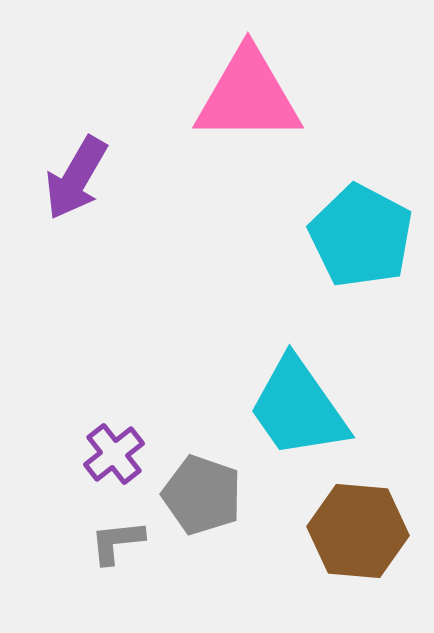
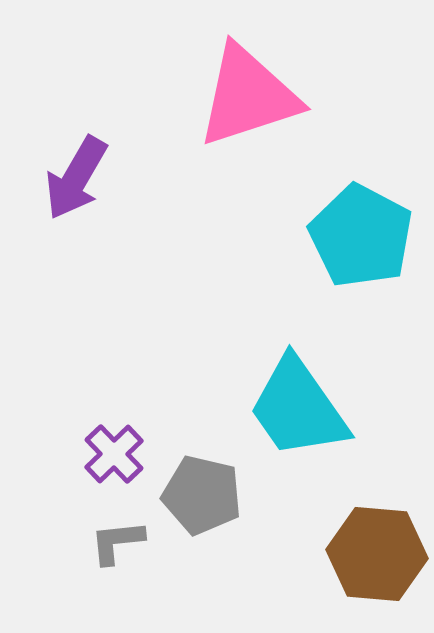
pink triangle: rotated 18 degrees counterclockwise
purple cross: rotated 6 degrees counterclockwise
gray pentagon: rotated 6 degrees counterclockwise
brown hexagon: moved 19 px right, 23 px down
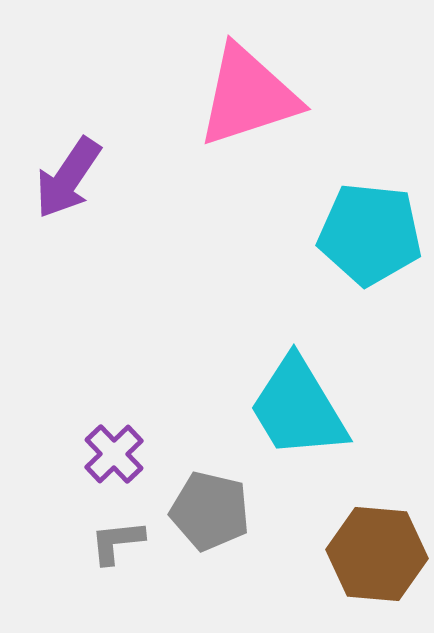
purple arrow: moved 8 px left; rotated 4 degrees clockwise
cyan pentagon: moved 9 px right, 2 px up; rotated 22 degrees counterclockwise
cyan trapezoid: rotated 4 degrees clockwise
gray pentagon: moved 8 px right, 16 px down
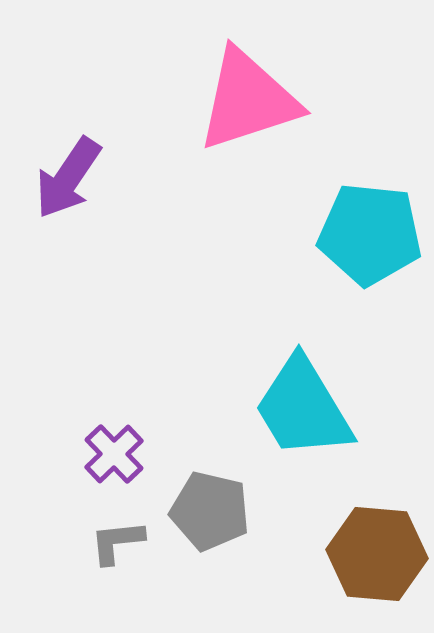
pink triangle: moved 4 px down
cyan trapezoid: moved 5 px right
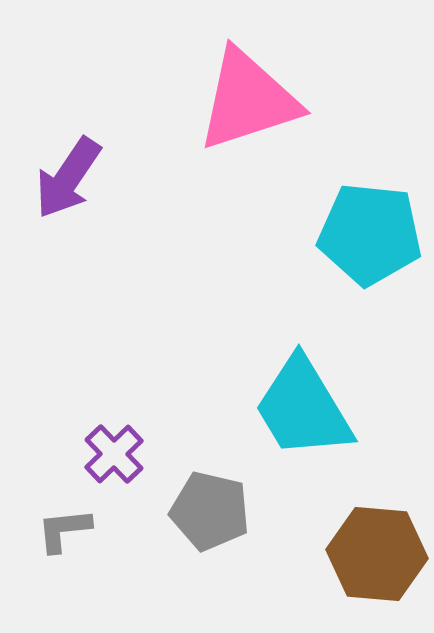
gray L-shape: moved 53 px left, 12 px up
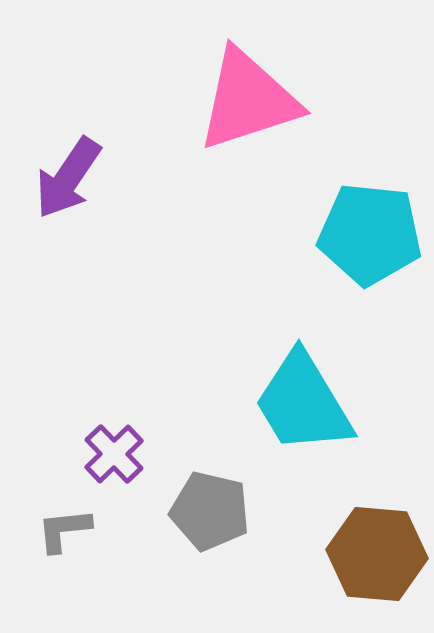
cyan trapezoid: moved 5 px up
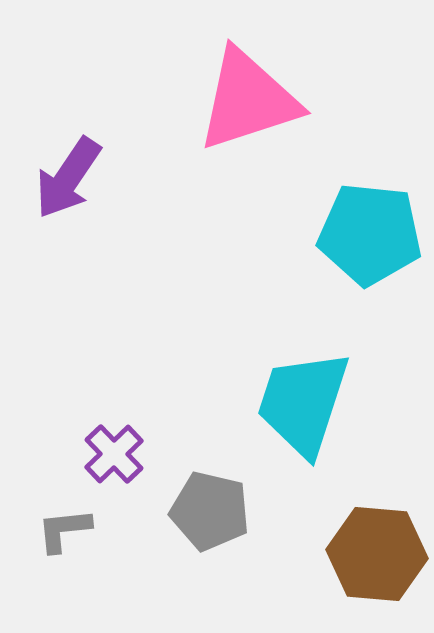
cyan trapezoid: rotated 49 degrees clockwise
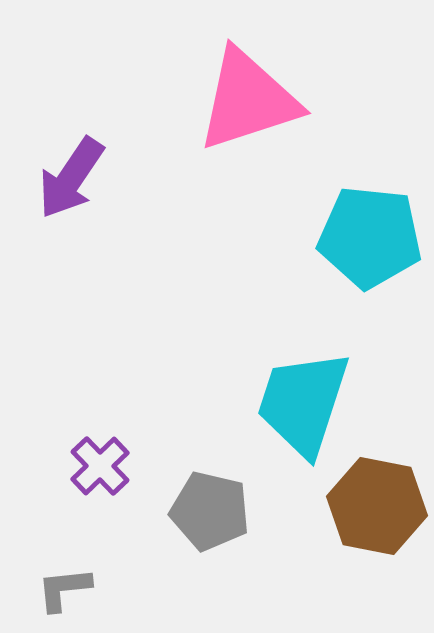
purple arrow: moved 3 px right
cyan pentagon: moved 3 px down
purple cross: moved 14 px left, 12 px down
gray L-shape: moved 59 px down
brown hexagon: moved 48 px up; rotated 6 degrees clockwise
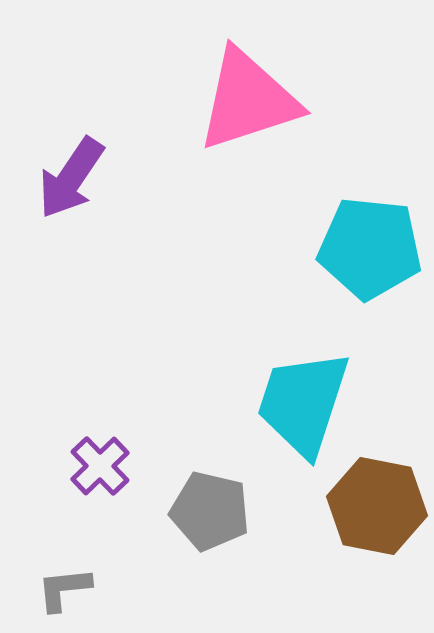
cyan pentagon: moved 11 px down
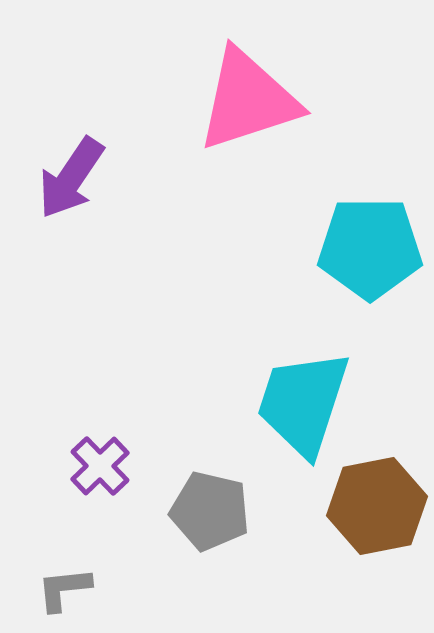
cyan pentagon: rotated 6 degrees counterclockwise
brown hexagon: rotated 22 degrees counterclockwise
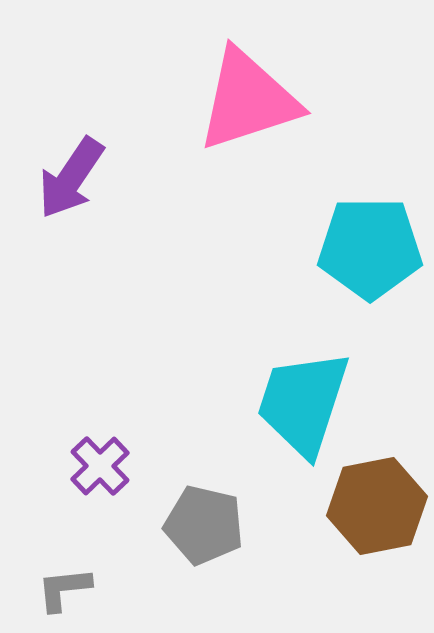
gray pentagon: moved 6 px left, 14 px down
